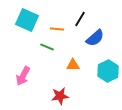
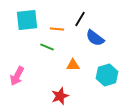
cyan square: rotated 30 degrees counterclockwise
blue semicircle: rotated 78 degrees clockwise
cyan hexagon: moved 1 px left, 4 px down; rotated 10 degrees clockwise
pink arrow: moved 6 px left
red star: rotated 12 degrees counterclockwise
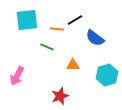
black line: moved 5 px left, 1 px down; rotated 28 degrees clockwise
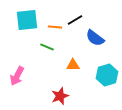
orange line: moved 2 px left, 2 px up
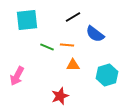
black line: moved 2 px left, 3 px up
orange line: moved 12 px right, 18 px down
blue semicircle: moved 4 px up
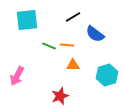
green line: moved 2 px right, 1 px up
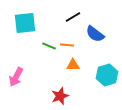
cyan square: moved 2 px left, 3 px down
pink arrow: moved 1 px left, 1 px down
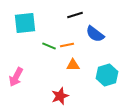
black line: moved 2 px right, 2 px up; rotated 14 degrees clockwise
orange line: rotated 16 degrees counterclockwise
